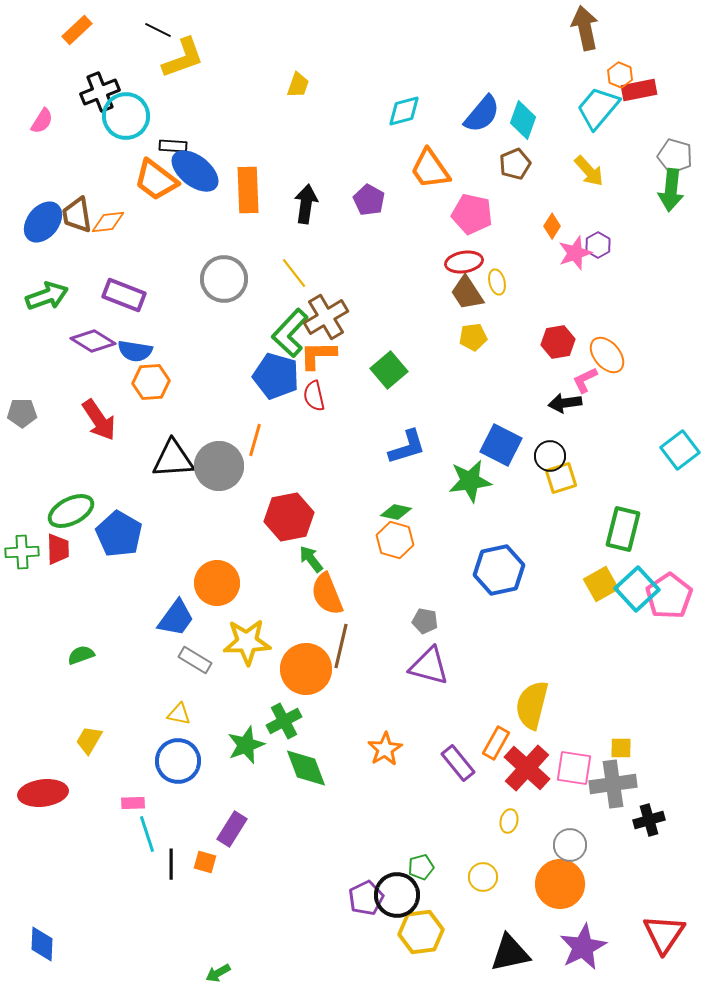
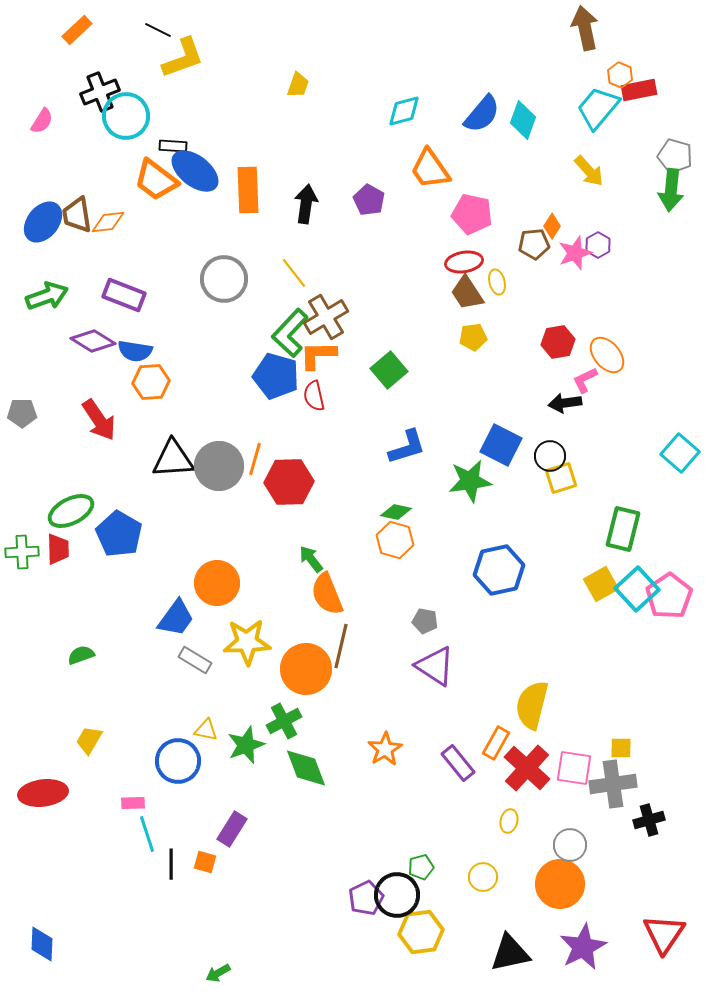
brown pentagon at (515, 164): moved 19 px right, 80 px down; rotated 16 degrees clockwise
orange line at (255, 440): moved 19 px down
cyan square at (680, 450): moved 3 px down; rotated 12 degrees counterclockwise
red hexagon at (289, 517): moved 35 px up; rotated 9 degrees clockwise
purple triangle at (429, 666): moved 6 px right; rotated 18 degrees clockwise
yellow triangle at (179, 714): moved 27 px right, 16 px down
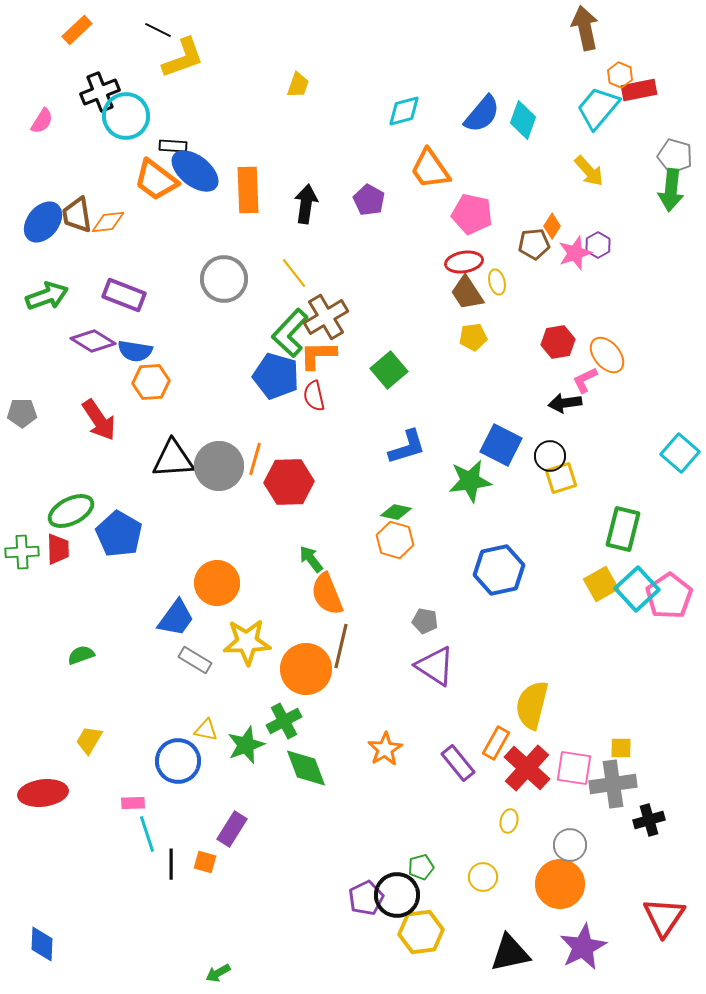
red triangle at (664, 934): moved 17 px up
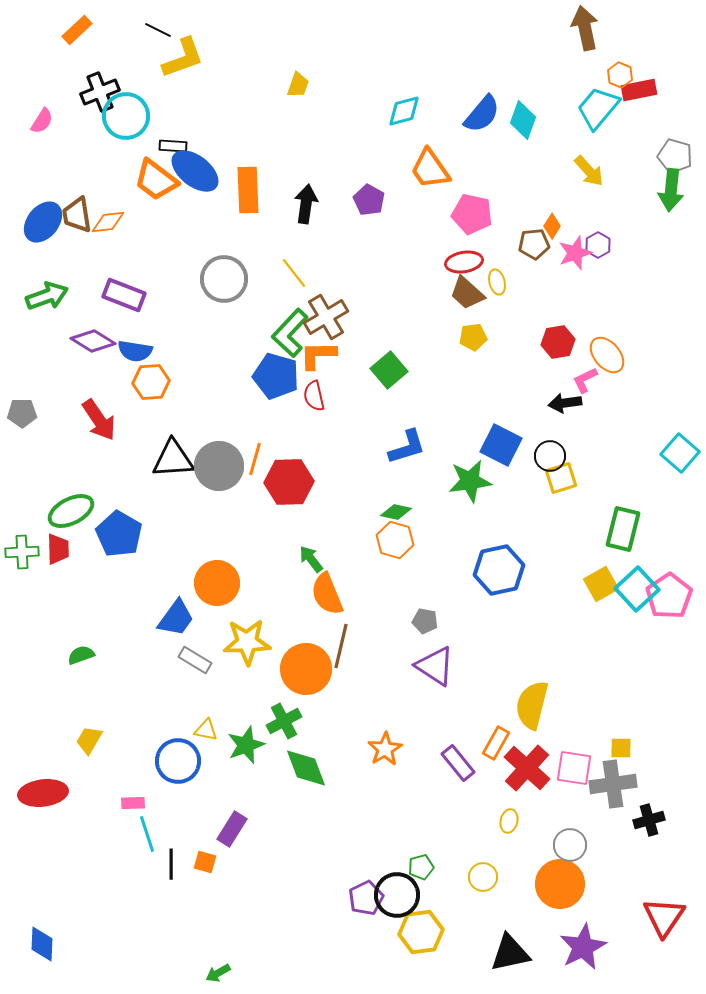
brown trapezoid at (467, 293): rotated 15 degrees counterclockwise
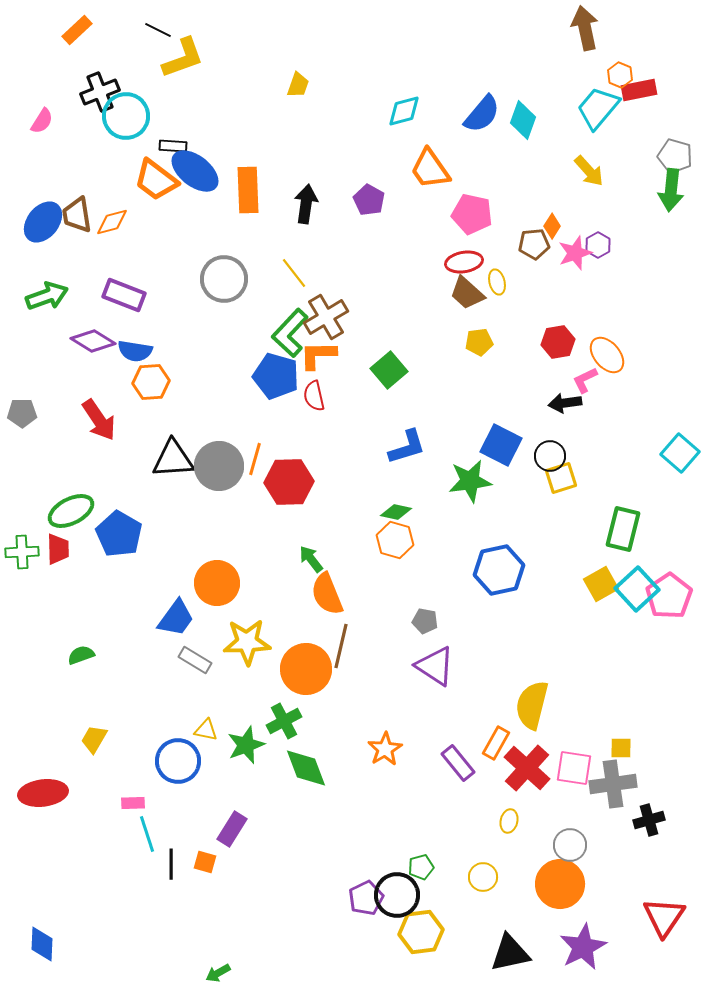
orange diamond at (108, 222): moved 4 px right; rotated 8 degrees counterclockwise
yellow pentagon at (473, 337): moved 6 px right, 5 px down
yellow trapezoid at (89, 740): moved 5 px right, 1 px up
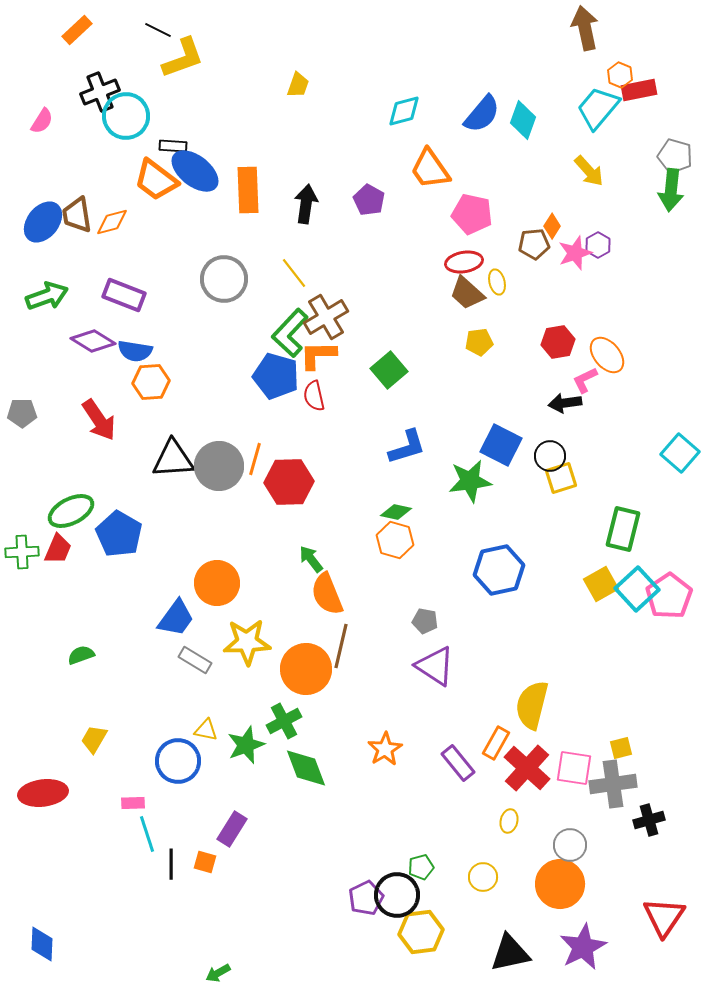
red trapezoid at (58, 549): rotated 24 degrees clockwise
yellow square at (621, 748): rotated 15 degrees counterclockwise
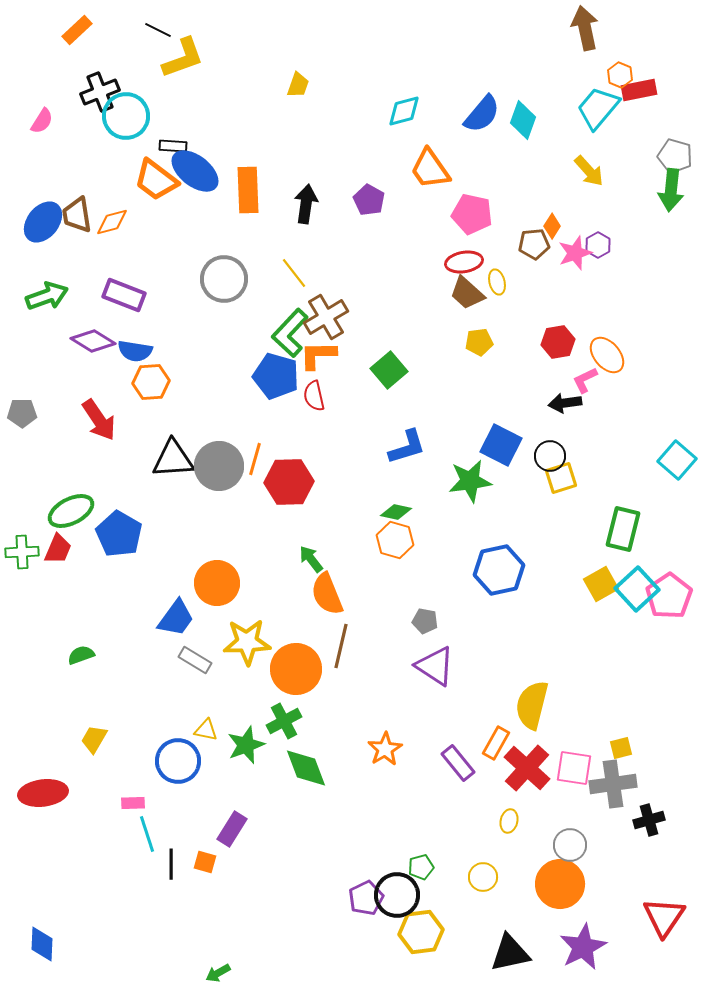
cyan square at (680, 453): moved 3 px left, 7 px down
orange circle at (306, 669): moved 10 px left
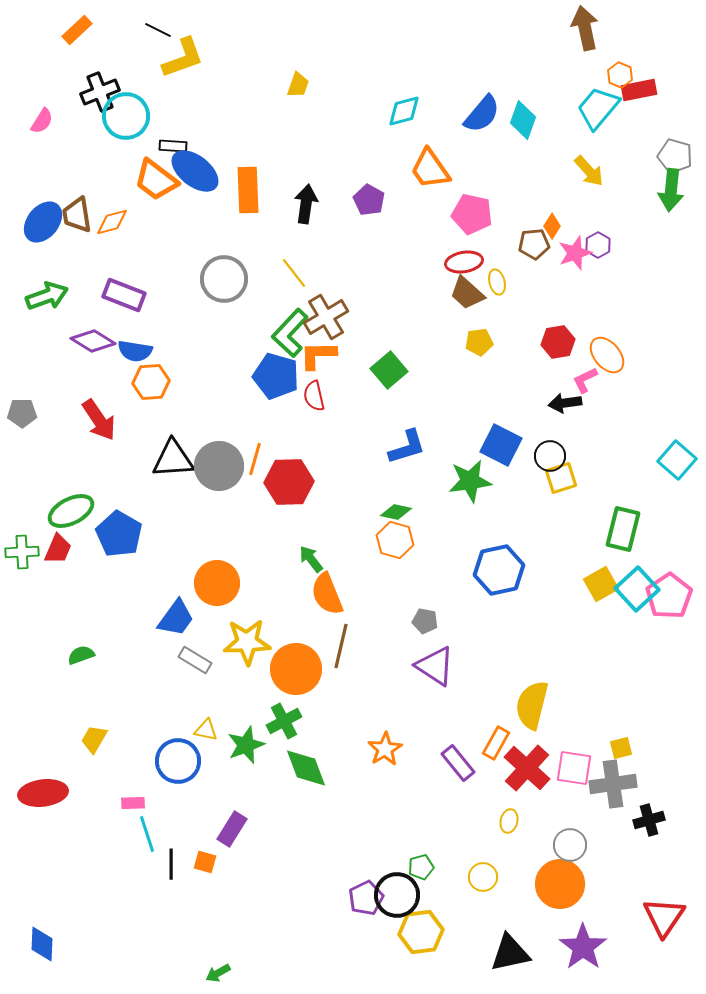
purple star at (583, 947): rotated 9 degrees counterclockwise
